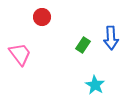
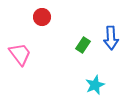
cyan star: rotated 18 degrees clockwise
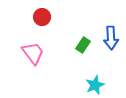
pink trapezoid: moved 13 px right, 1 px up
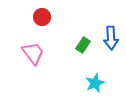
cyan star: moved 2 px up
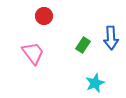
red circle: moved 2 px right, 1 px up
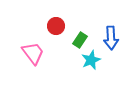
red circle: moved 12 px right, 10 px down
green rectangle: moved 3 px left, 5 px up
cyan star: moved 4 px left, 23 px up
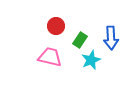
pink trapezoid: moved 17 px right, 4 px down; rotated 40 degrees counterclockwise
